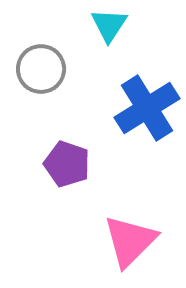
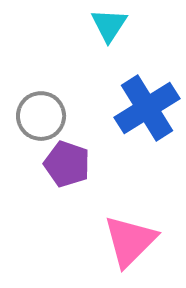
gray circle: moved 47 px down
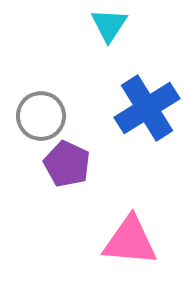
purple pentagon: rotated 6 degrees clockwise
pink triangle: rotated 50 degrees clockwise
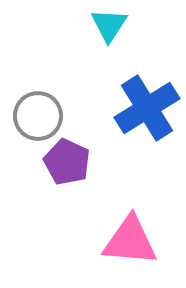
gray circle: moved 3 px left
purple pentagon: moved 2 px up
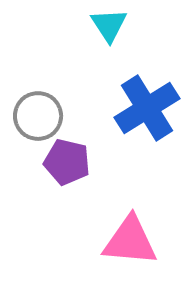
cyan triangle: rotated 6 degrees counterclockwise
purple pentagon: rotated 12 degrees counterclockwise
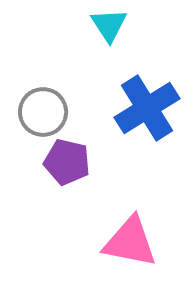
gray circle: moved 5 px right, 4 px up
pink triangle: moved 1 px down; rotated 6 degrees clockwise
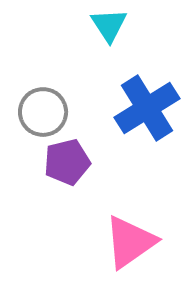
purple pentagon: rotated 27 degrees counterclockwise
pink triangle: rotated 46 degrees counterclockwise
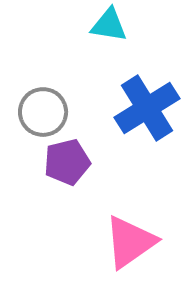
cyan triangle: rotated 48 degrees counterclockwise
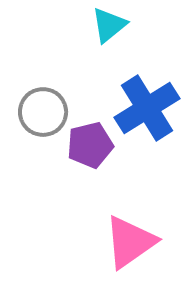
cyan triangle: rotated 48 degrees counterclockwise
purple pentagon: moved 23 px right, 17 px up
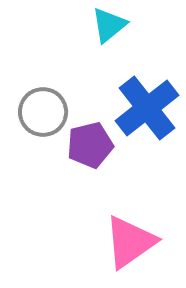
blue cross: rotated 6 degrees counterclockwise
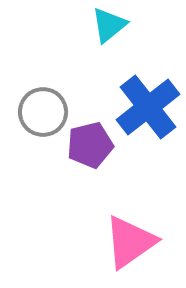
blue cross: moved 1 px right, 1 px up
